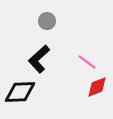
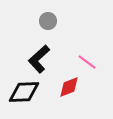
gray circle: moved 1 px right
red diamond: moved 28 px left
black diamond: moved 4 px right
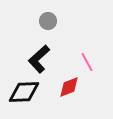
pink line: rotated 24 degrees clockwise
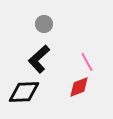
gray circle: moved 4 px left, 3 px down
red diamond: moved 10 px right
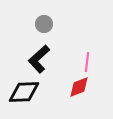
pink line: rotated 36 degrees clockwise
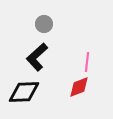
black L-shape: moved 2 px left, 2 px up
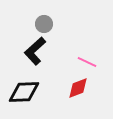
black L-shape: moved 2 px left, 6 px up
pink line: rotated 72 degrees counterclockwise
red diamond: moved 1 px left, 1 px down
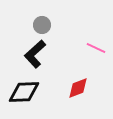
gray circle: moved 2 px left, 1 px down
black L-shape: moved 3 px down
pink line: moved 9 px right, 14 px up
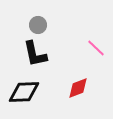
gray circle: moved 4 px left
pink line: rotated 18 degrees clockwise
black L-shape: rotated 60 degrees counterclockwise
